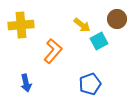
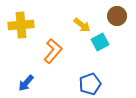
brown circle: moved 3 px up
cyan square: moved 1 px right, 1 px down
blue arrow: rotated 54 degrees clockwise
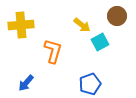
orange L-shape: rotated 25 degrees counterclockwise
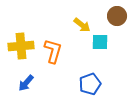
yellow cross: moved 21 px down
cyan square: rotated 30 degrees clockwise
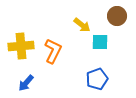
orange L-shape: rotated 10 degrees clockwise
blue pentagon: moved 7 px right, 5 px up
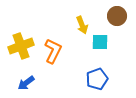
yellow arrow: rotated 30 degrees clockwise
yellow cross: rotated 15 degrees counterclockwise
blue arrow: rotated 12 degrees clockwise
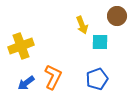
orange L-shape: moved 26 px down
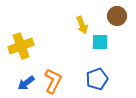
orange L-shape: moved 4 px down
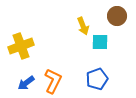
yellow arrow: moved 1 px right, 1 px down
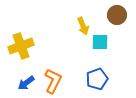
brown circle: moved 1 px up
